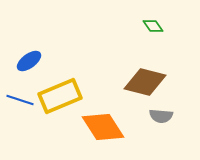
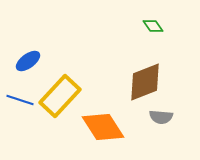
blue ellipse: moved 1 px left
brown diamond: rotated 36 degrees counterclockwise
yellow rectangle: rotated 24 degrees counterclockwise
gray semicircle: moved 1 px down
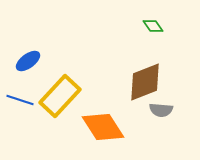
gray semicircle: moved 7 px up
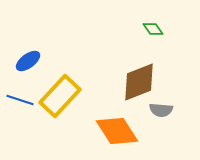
green diamond: moved 3 px down
brown diamond: moved 6 px left
orange diamond: moved 14 px right, 4 px down
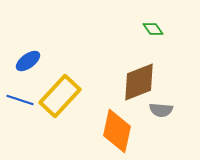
orange diamond: rotated 45 degrees clockwise
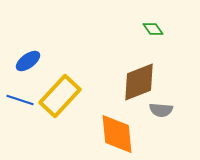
orange diamond: moved 3 px down; rotated 18 degrees counterclockwise
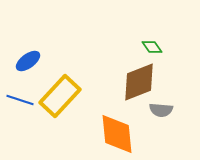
green diamond: moved 1 px left, 18 px down
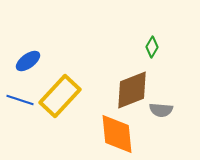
green diamond: rotated 65 degrees clockwise
brown diamond: moved 7 px left, 8 px down
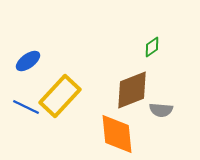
green diamond: rotated 25 degrees clockwise
blue line: moved 6 px right, 7 px down; rotated 8 degrees clockwise
